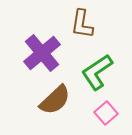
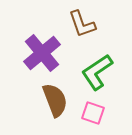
brown L-shape: rotated 28 degrees counterclockwise
brown semicircle: rotated 68 degrees counterclockwise
pink square: moved 13 px left; rotated 30 degrees counterclockwise
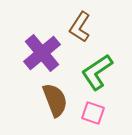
brown L-shape: moved 2 px left, 3 px down; rotated 52 degrees clockwise
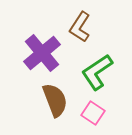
pink square: rotated 15 degrees clockwise
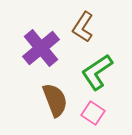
brown L-shape: moved 3 px right
purple cross: moved 1 px left, 5 px up
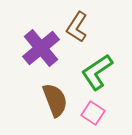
brown L-shape: moved 6 px left
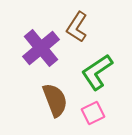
pink square: rotated 30 degrees clockwise
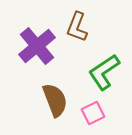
brown L-shape: rotated 12 degrees counterclockwise
purple cross: moved 4 px left, 2 px up
green L-shape: moved 7 px right
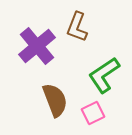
green L-shape: moved 3 px down
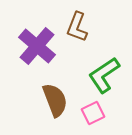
purple cross: rotated 9 degrees counterclockwise
